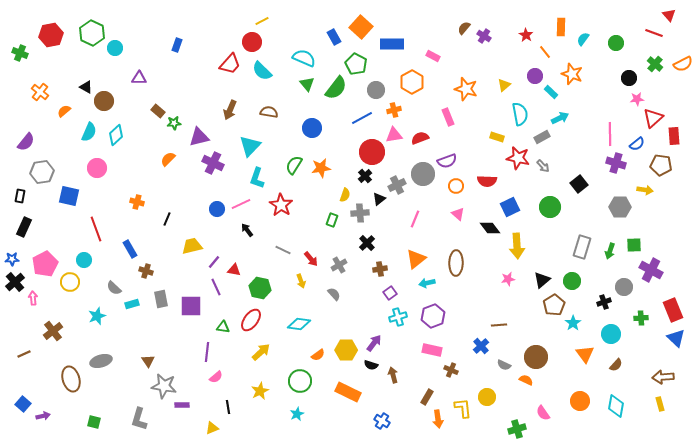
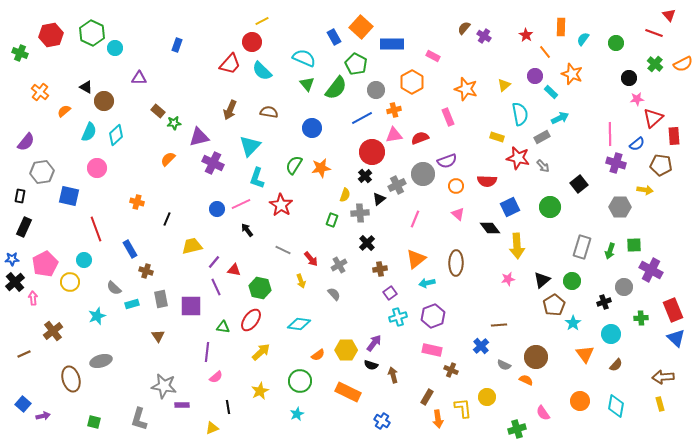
brown triangle at (148, 361): moved 10 px right, 25 px up
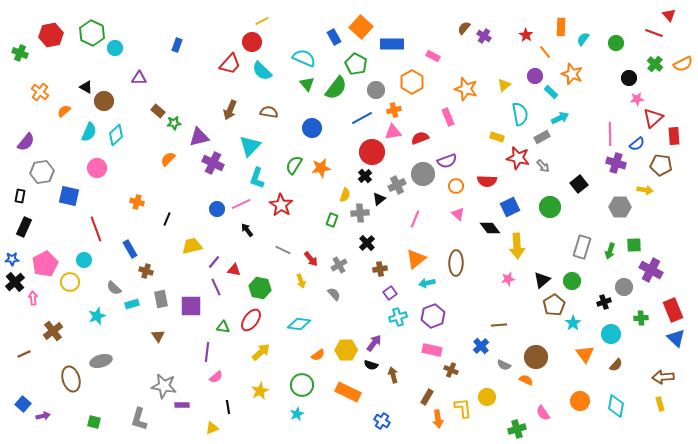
pink triangle at (394, 135): moved 1 px left, 3 px up
green circle at (300, 381): moved 2 px right, 4 px down
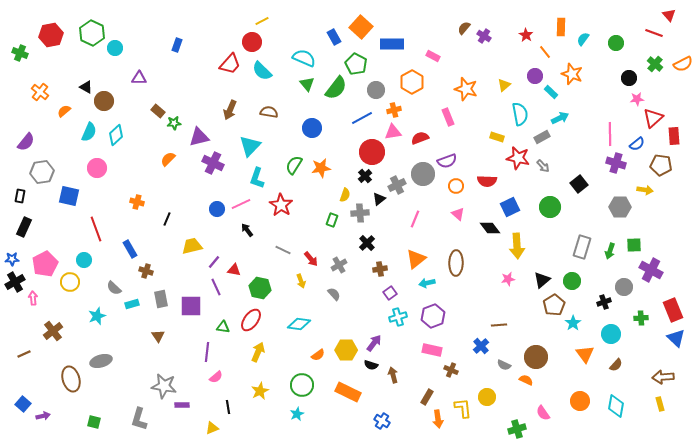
black cross at (15, 282): rotated 12 degrees clockwise
yellow arrow at (261, 352): moved 3 px left; rotated 24 degrees counterclockwise
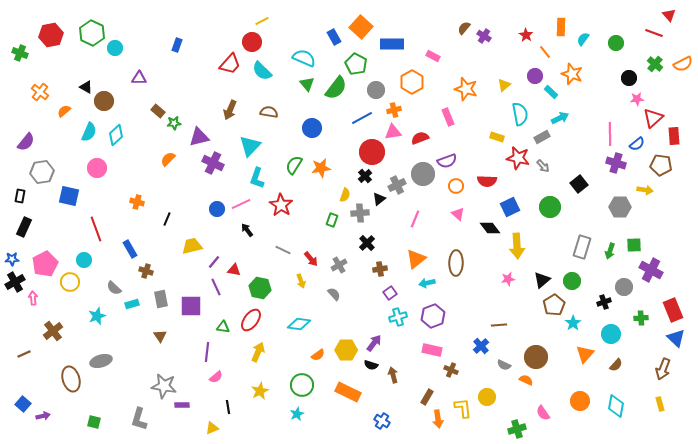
brown triangle at (158, 336): moved 2 px right
orange triangle at (585, 354): rotated 18 degrees clockwise
brown arrow at (663, 377): moved 8 px up; rotated 65 degrees counterclockwise
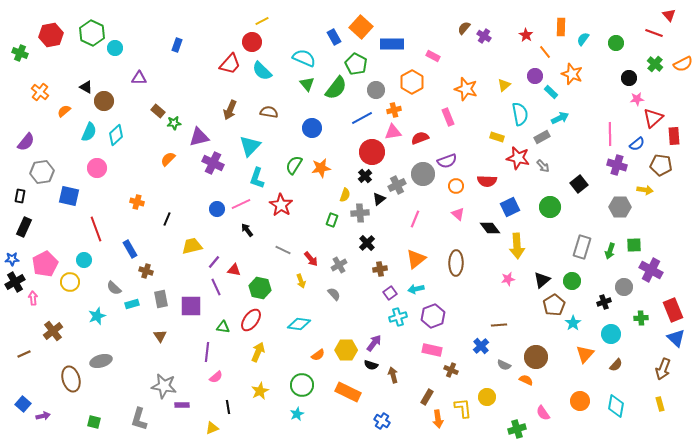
purple cross at (616, 163): moved 1 px right, 2 px down
cyan arrow at (427, 283): moved 11 px left, 6 px down
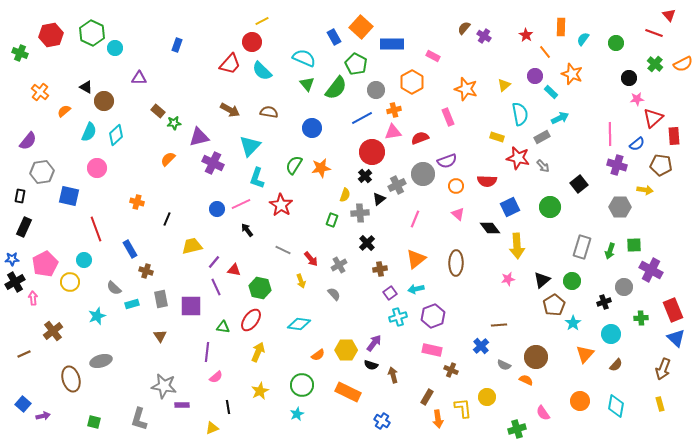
brown arrow at (230, 110): rotated 84 degrees counterclockwise
purple semicircle at (26, 142): moved 2 px right, 1 px up
